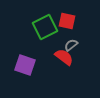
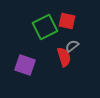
gray semicircle: moved 1 px right, 1 px down
red semicircle: rotated 36 degrees clockwise
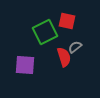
green square: moved 5 px down
gray semicircle: moved 3 px right, 1 px down
purple square: rotated 15 degrees counterclockwise
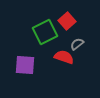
red square: rotated 36 degrees clockwise
gray semicircle: moved 2 px right, 3 px up
red semicircle: rotated 54 degrees counterclockwise
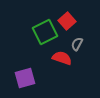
gray semicircle: rotated 24 degrees counterclockwise
red semicircle: moved 2 px left, 1 px down
purple square: moved 13 px down; rotated 20 degrees counterclockwise
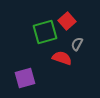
green square: rotated 10 degrees clockwise
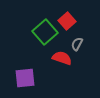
green square: rotated 25 degrees counterclockwise
purple square: rotated 10 degrees clockwise
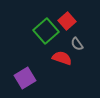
green square: moved 1 px right, 1 px up
gray semicircle: rotated 64 degrees counterclockwise
purple square: rotated 25 degrees counterclockwise
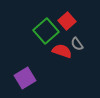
red semicircle: moved 7 px up
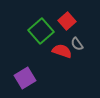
green square: moved 5 px left
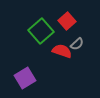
gray semicircle: rotated 96 degrees counterclockwise
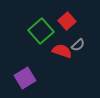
gray semicircle: moved 1 px right, 1 px down
